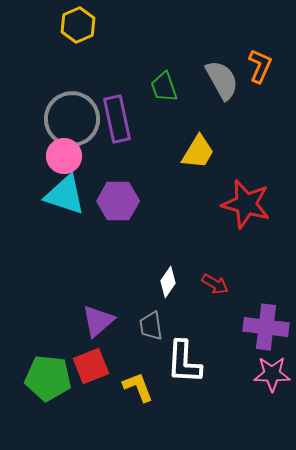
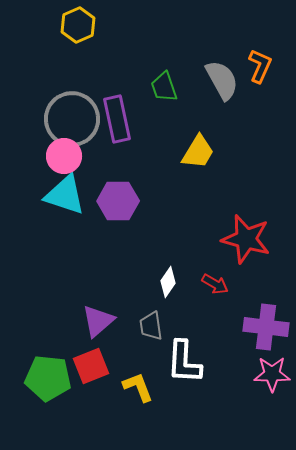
red star: moved 35 px down
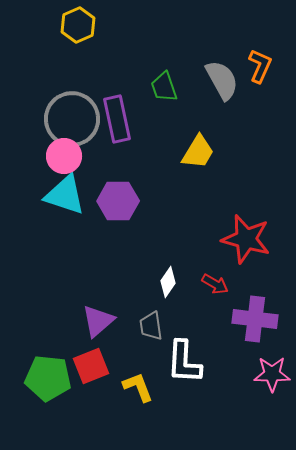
purple cross: moved 11 px left, 8 px up
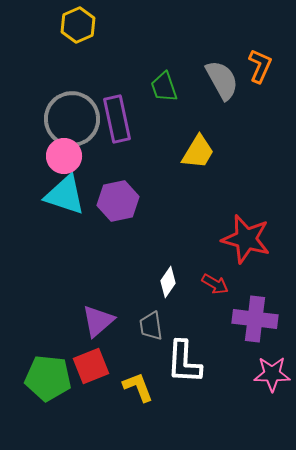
purple hexagon: rotated 12 degrees counterclockwise
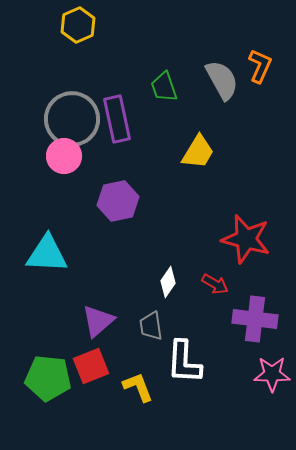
cyan triangle: moved 18 px left, 59 px down; rotated 15 degrees counterclockwise
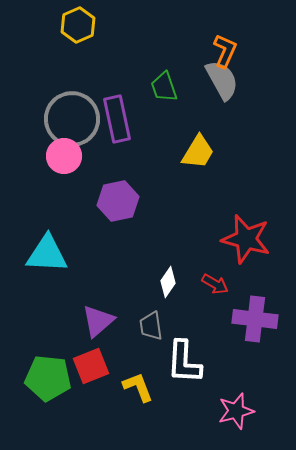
orange L-shape: moved 35 px left, 15 px up
pink star: moved 36 px left, 37 px down; rotated 15 degrees counterclockwise
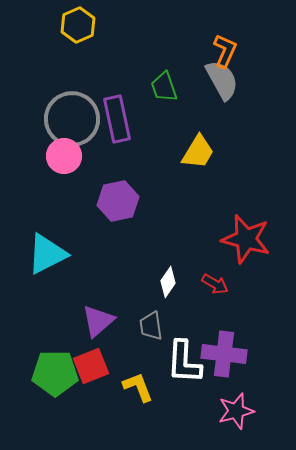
cyan triangle: rotated 30 degrees counterclockwise
purple cross: moved 31 px left, 35 px down
green pentagon: moved 7 px right, 5 px up; rotated 6 degrees counterclockwise
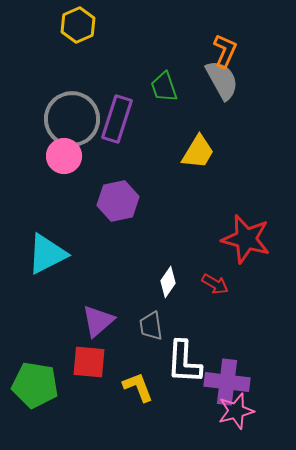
purple rectangle: rotated 30 degrees clockwise
purple cross: moved 3 px right, 28 px down
red square: moved 2 px left, 4 px up; rotated 27 degrees clockwise
green pentagon: moved 20 px left, 12 px down; rotated 9 degrees clockwise
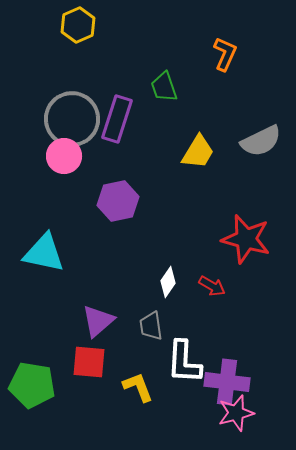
orange L-shape: moved 3 px down
gray semicircle: moved 39 px right, 61 px down; rotated 93 degrees clockwise
cyan triangle: moved 3 px left, 1 px up; rotated 39 degrees clockwise
red arrow: moved 3 px left, 2 px down
green pentagon: moved 3 px left
pink star: moved 2 px down
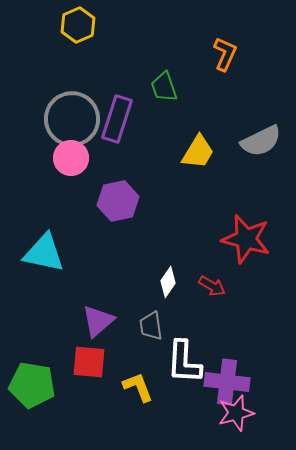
pink circle: moved 7 px right, 2 px down
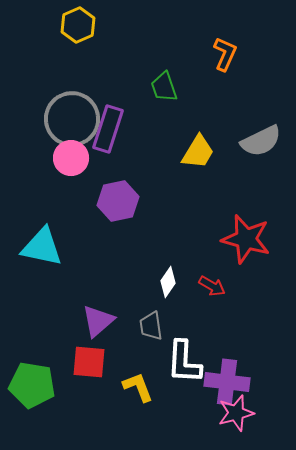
purple rectangle: moved 9 px left, 10 px down
cyan triangle: moved 2 px left, 6 px up
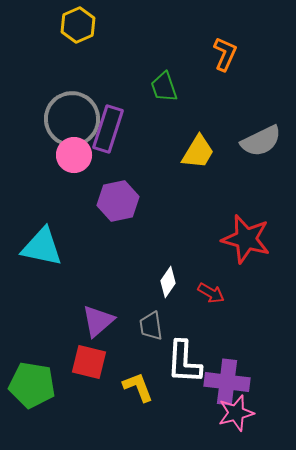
pink circle: moved 3 px right, 3 px up
red arrow: moved 1 px left, 7 px down
red square: rotated 9 degrees clockwise
